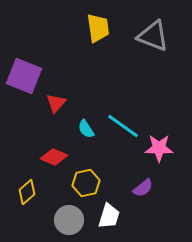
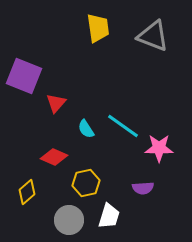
purple semicircle: rotated 35 degrees clockwise
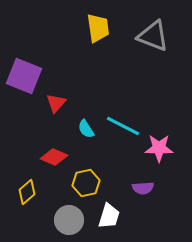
cyan line: rotated 8 degrees counterclockwise
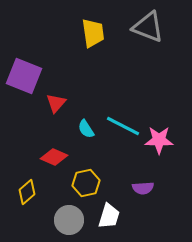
yellow trapezoid: moved 5 px left, 5 px down
gray triangle: moved 5 px left, 9 px up
pink star: moved 8 px up
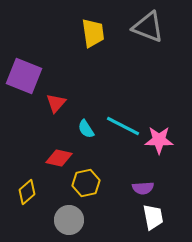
red diamond: moved 5 px right, 1 px down; rotated 12 degrees counterclockwise
white trapezoid: moved 44 px right, 1 px down; rotated 28 degrees counterclockwise
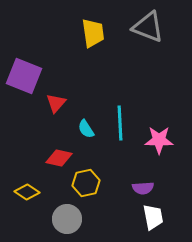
cyan line: moved 3 px left, 3 px up; rotated 60 degrees clockwise
yellow diamond: rotated 75 degrees clockwise
gray circle: moved 2 px left, 1 px up
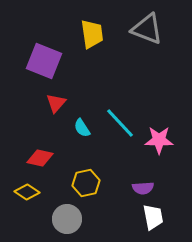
gray triangle: moved 1 px left, 2 px down
yellow trapezoid: moved 1 px left, 1 px down
purple square: moved 20 px right, 15 px up
cyan line: rotated 40 degrees counterclockwise
cyan semicircle: moved 4 px left, 1 px up
red diamond: moved 19 px left
